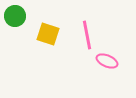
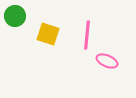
pink line: rotated 16 degrees clockwise
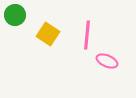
green circle: moved 1 px up
yellow square: rotated 15 degrees clockwise
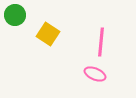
pink line: moved 14 px right, 7 px down
pink ellipse: moved 12 px left, 13 px down
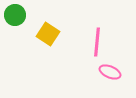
pink line: moved 4 px left
pink ellipse: moved 15 px right, 2 px up
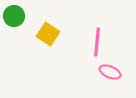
green circle: moved 1 px left, 1 px down
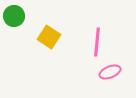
yellow square: moved 1 px right, 3 px down
pink ellipse: rotated 45 degrees counterclockwise
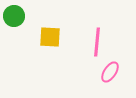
yellow square: moved 1 px right; rotated 30 degrees counterclockwise
pink ellipse: rotated 35 degrees counterclockwise
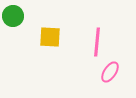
green circle: moved 1 px left
